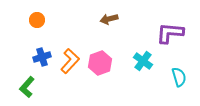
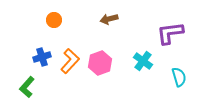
orange circle: moved 17 px right
purple L-shape: rotated 12 degrees counterclockwise
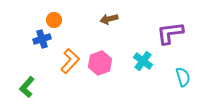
blue cross: moved 18 px up
cyan semicircle: moved 4 px right
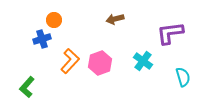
brown arrow: moved 6 px right
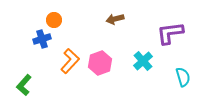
cyan cross: rotated 12 degrees clockwise
green L-shape: moved 3 px left, 2 px up
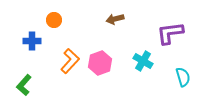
blue cross: moved 10 px left, 2 px down; rotated 18 degrees clockwise
cyan cross: rotated 18 degrees counterclockwise
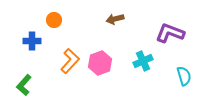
purple L-shape: rotated 28 degrees clockwise
cyan cross: rotated 36 degrees clockwise
cyan semicircle: moved 1 px right, 1 px up
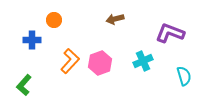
blue cross: moved 1 px up
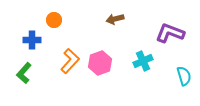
green L-shape: moved 12 px up
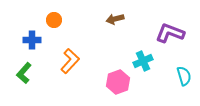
pink hexagon: moved 18 px right, 19 px down
